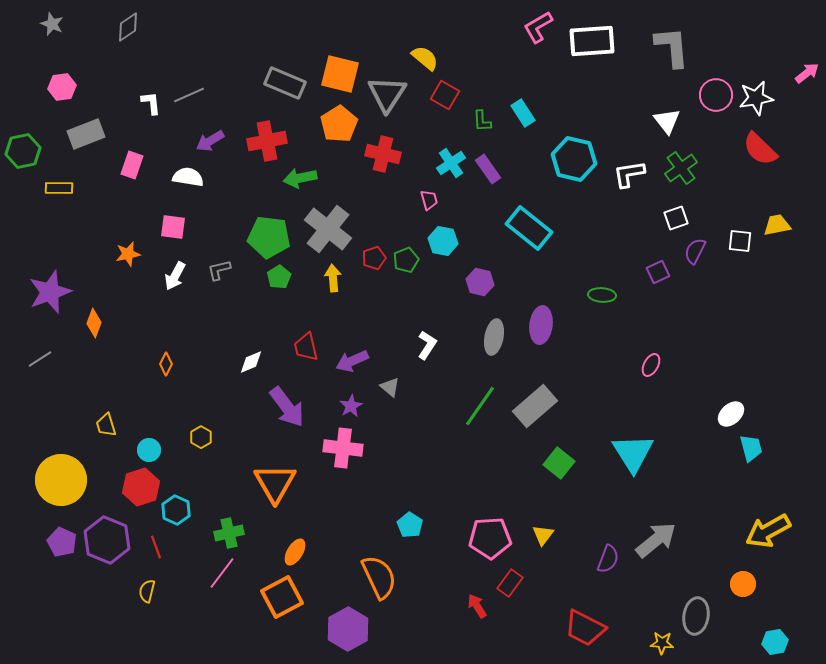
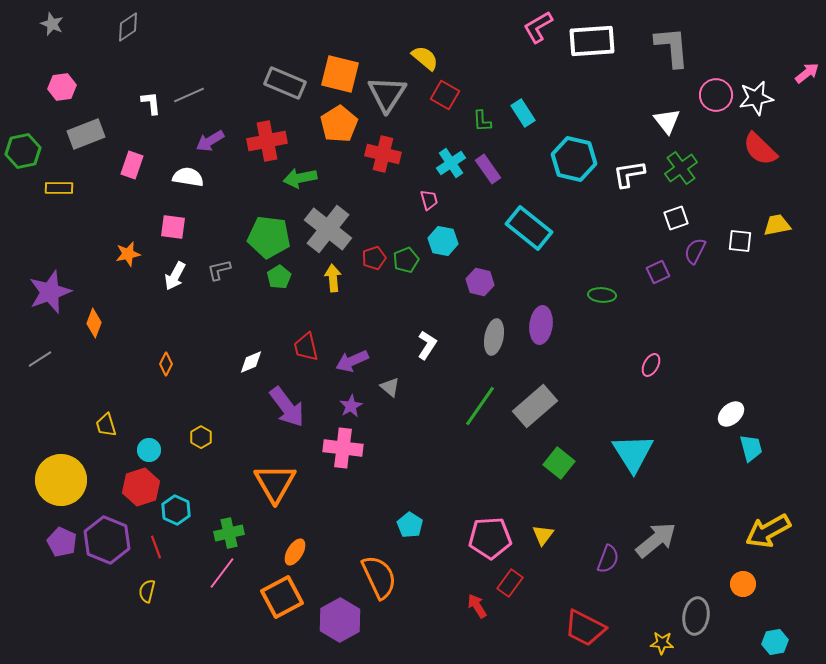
purple hexagon at (348, 629): moved 8 px left, 9 px up
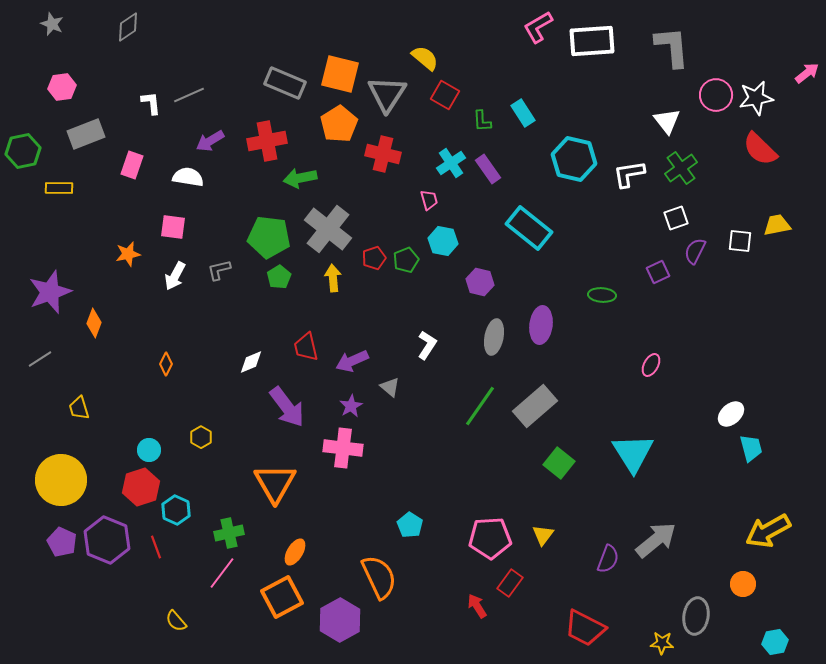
yellow trapezoid at (106, 425): moved 27 px left, 17 px up
yellow semicircle at (147, 591): moved 29 px right, 30 px down; rotated 55 degrees counterclockwise
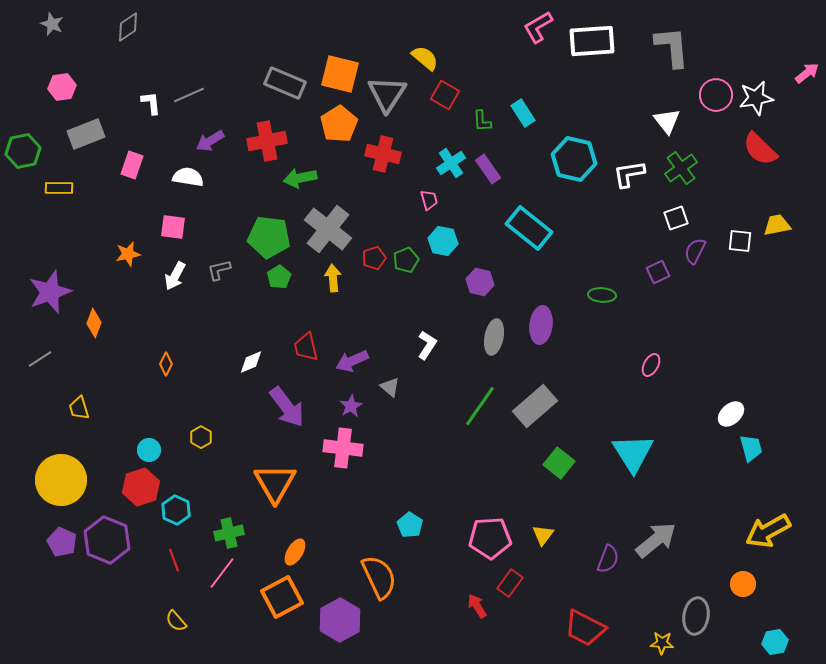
red line at (156, 547): moved 18 px right, 13 px down
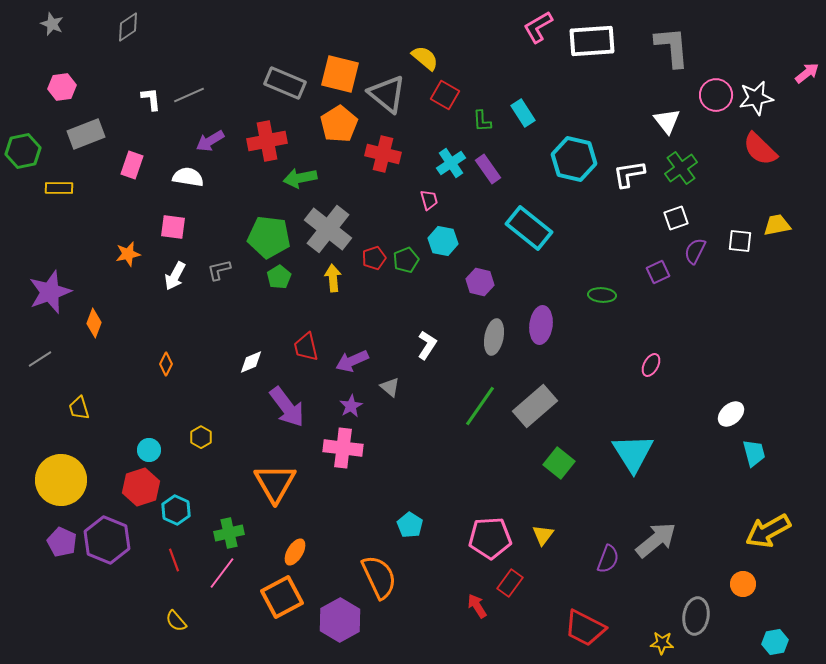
gray triangle at (387, 94): rotated 24 degrees counterclockwise
white L-shape at (151, 103): moved 4 px up
cyan trapezoid at (751, 448): moved 3 px right, 5 px down
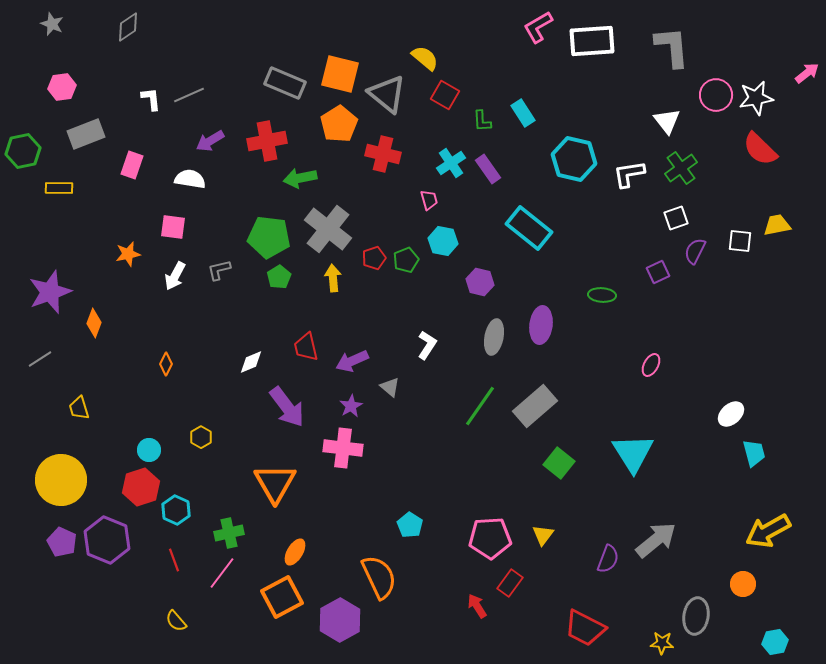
white semicircle at (188, 177): moved 2 px right, 2 px down
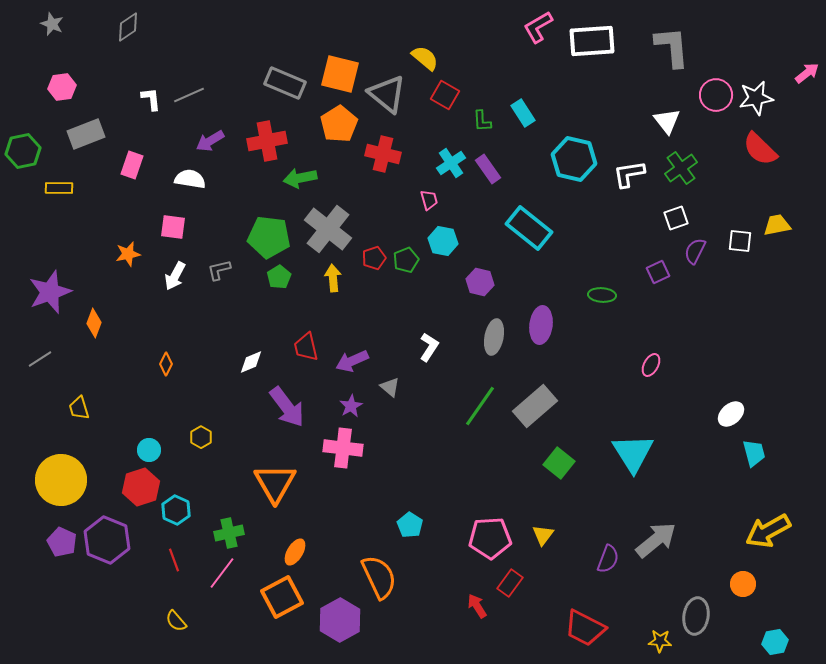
white L-shape at (427, 345): moved 2 px right, 2 px down
yellow star at (662, 643): moved 2 px left, 2 px up
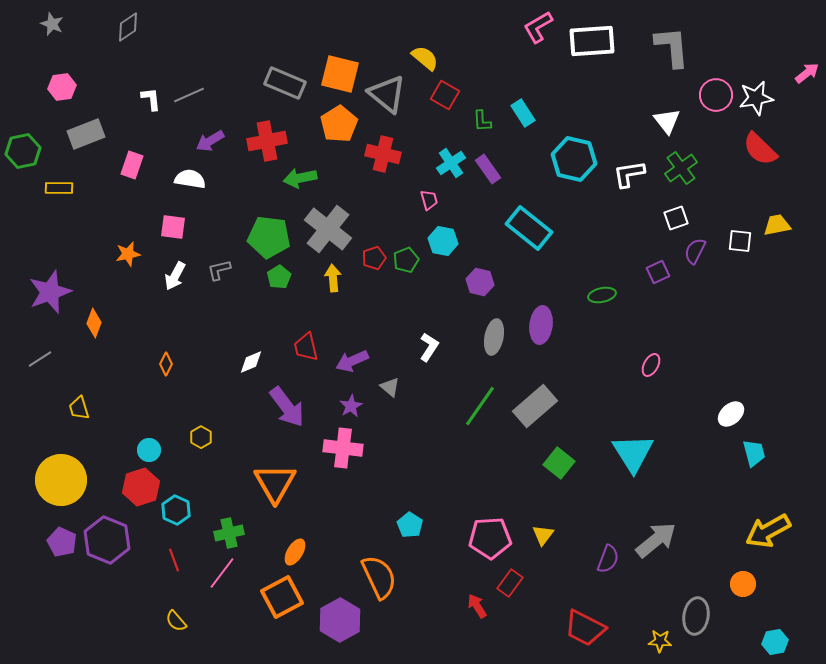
green ellipse at (602, 295): rotated 16 degrees counterclockwise
